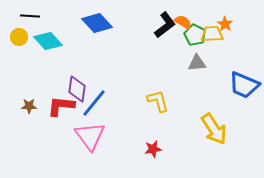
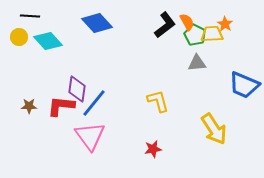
orange semicircle: moved 4 px right; rotated 30 degrees clockwise
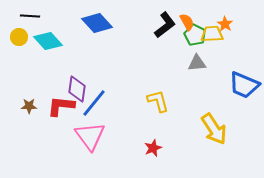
red star: moved 1 px up; rotated 12 degrees counterclockwise
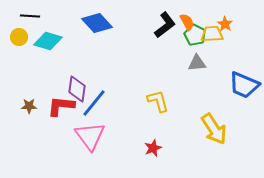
cyan diamond: rotated 32 degrees counterclockwise
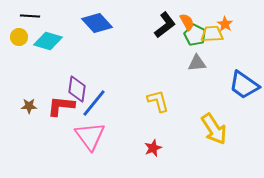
blue trapezoid: rotated 12 degrees clockwise
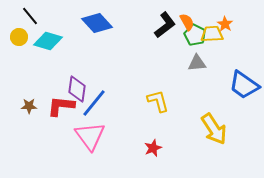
black line: rotated 48 degrees clockwise
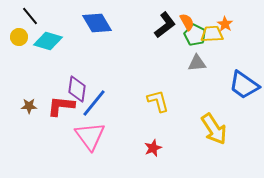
blue diamond: rotated 12 degrees clockwise
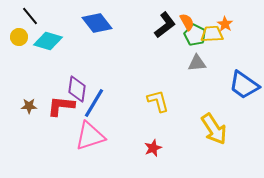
blue diamond: rotated 8 degrees counterclockwise
blue line: rotated 8 degrees counterclockwise
pink triangle: rotated 48 degrees clockwise
